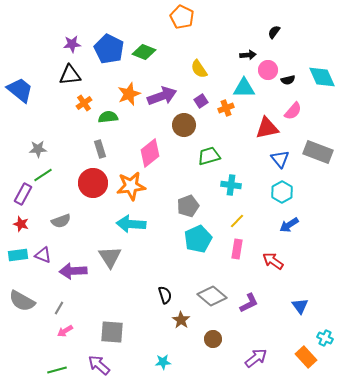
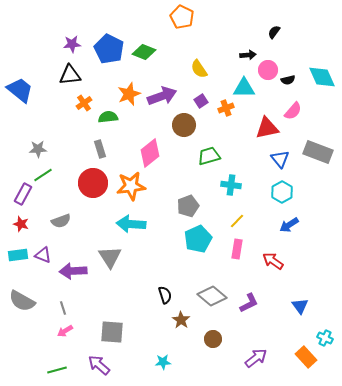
gray line at (59, 308): moved 4 px right; rotated 48 degrees counterclockwise
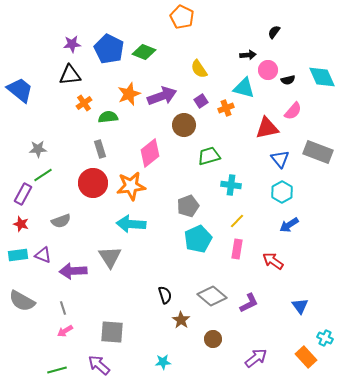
cyan triangle at (244, 88): rotated 15 degrees clockwise
